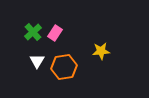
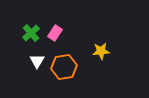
green cross: moved 2 px left, 1 px down
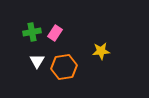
green cross: moved 1 px right, 1 px up; rotated 30 degrees clockwise
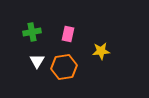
pink rectangle: moved 13 px right, 1 px down; rotated 21 degrees counterclockwise
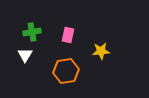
pink rectangle: moved 1 px down
white triangle: moved 12 px left, 6 px up
orange hexagon: moved 2 px right, 4 px down
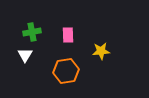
pink rectangle: rotated 14 degrees counterclockwise
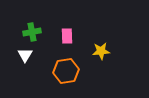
pink rectangle: moved 1 px left, 1 px down
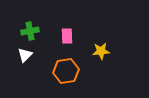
green cross: moved 2 px left, 1 px up
white triangle: rotated 14 degrees clockwise
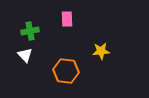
pink rectangle: moved 17 px up
white triangle: rotated 28 degrees counterclockwise
orange hexagon: rotated 15 degrees clockwise
